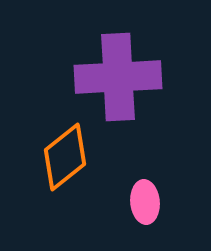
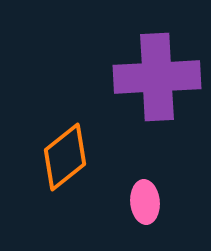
purple cross: moved 39 px right
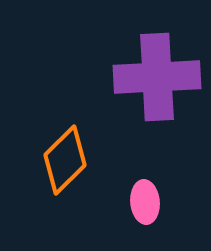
orange diamond: moved 3 px down; rotated 6 degrees counterclockwise
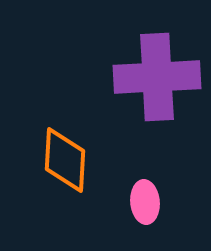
orange diamond: rotated 42 degrees counterclockwise
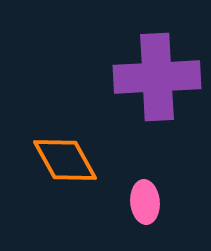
orange diamond: rotated 32 degrees counterclockwise
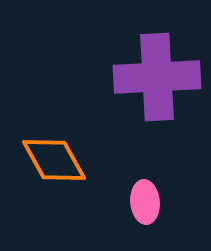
orange diamond: moved 11 px left
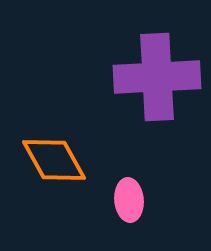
pink ellipse: moved 16 px left, 2 px up
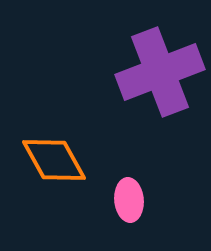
purple cross: moved 3 px right, 5 px up; rotated 18 degrees counterclockwise
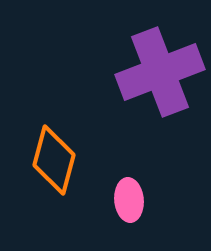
orange diamond: rotated 44 degrees clockwise
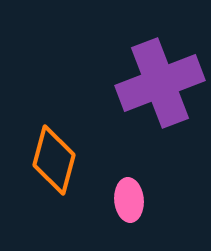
purple cross: moved 11 px down
